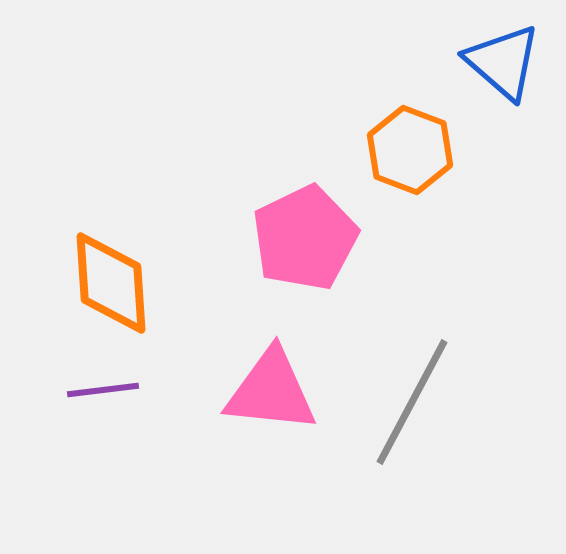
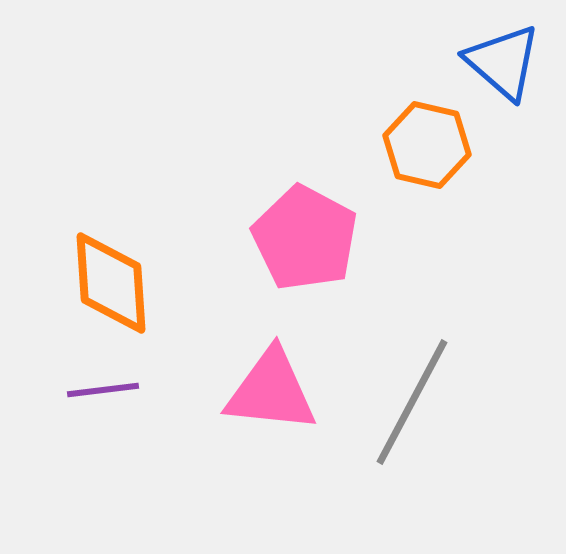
orange hexagon: moved 17 px right, 5 px up; rotated 8 degrees counterclockwise
pink pentagon: rotated 18 degrees counterclockwise
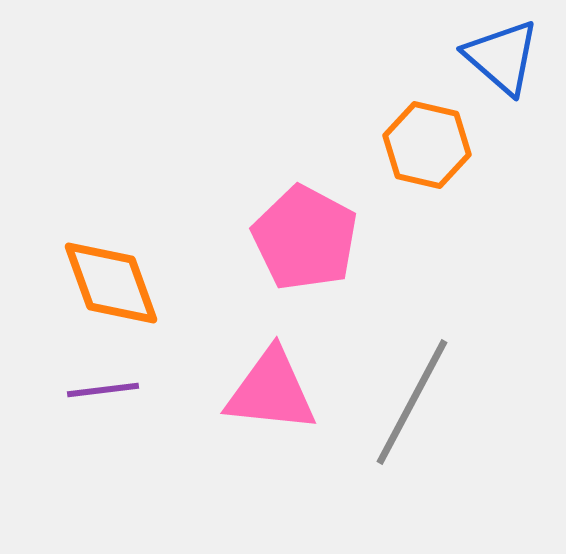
blue triangle: moved 1 px left, 5 px up
orange diamond: rotated 16 degrees counterclockwise
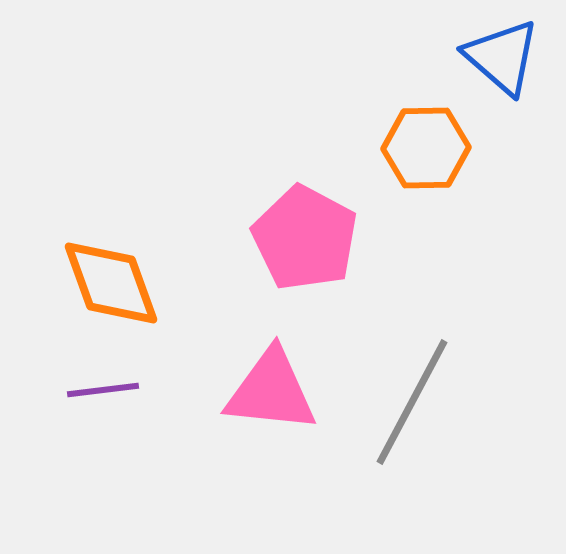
orange hexagon: moved 1 px left, 3 px down; rotated 14 degrees counterclockwise
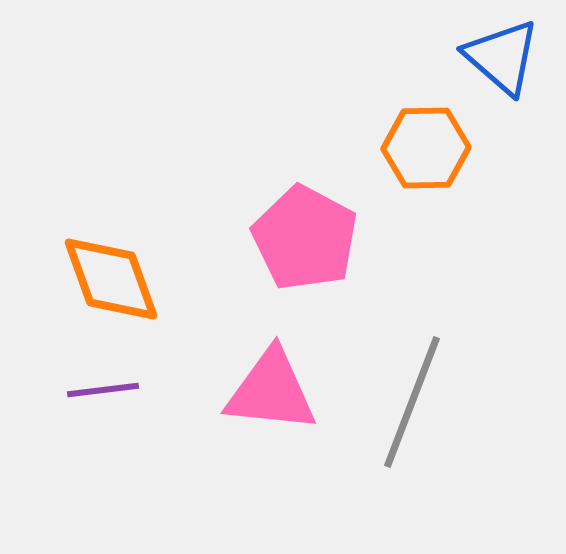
orange diamond: moved 4 px up
gray line: rotated 7 degrees counterclockwise
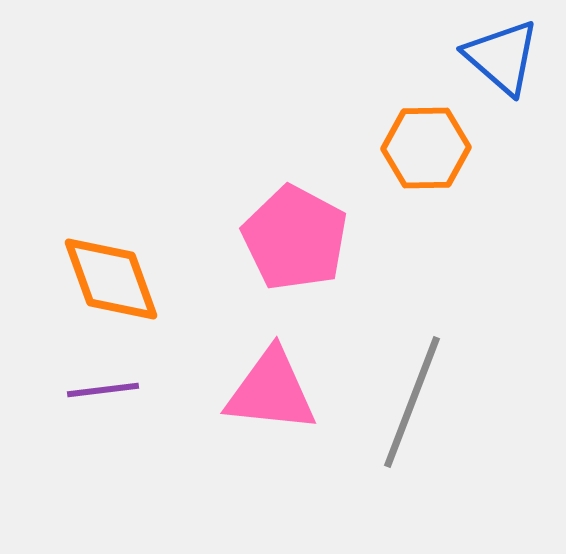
pink pentagon: moved 10 px left
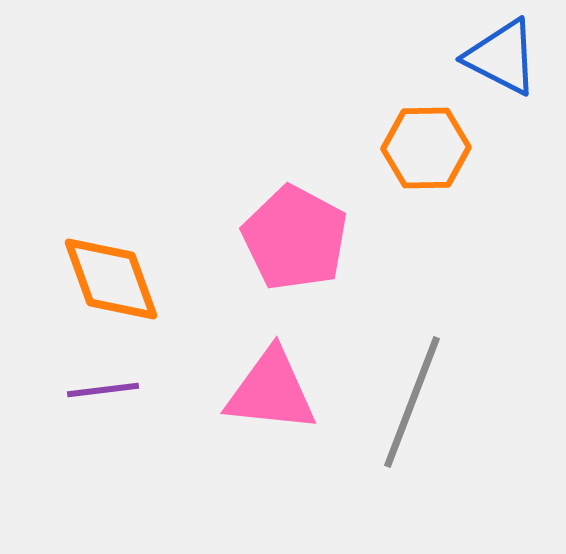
blue triangle: rotated 14 degrees counterclockwise
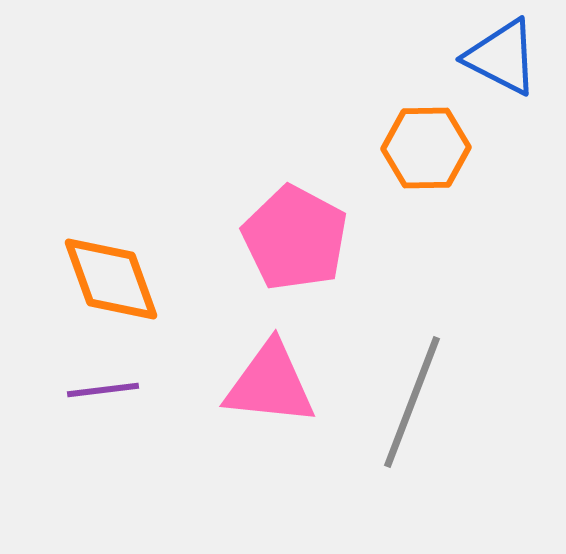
pink triangle: moved 1 px left, 7 px up
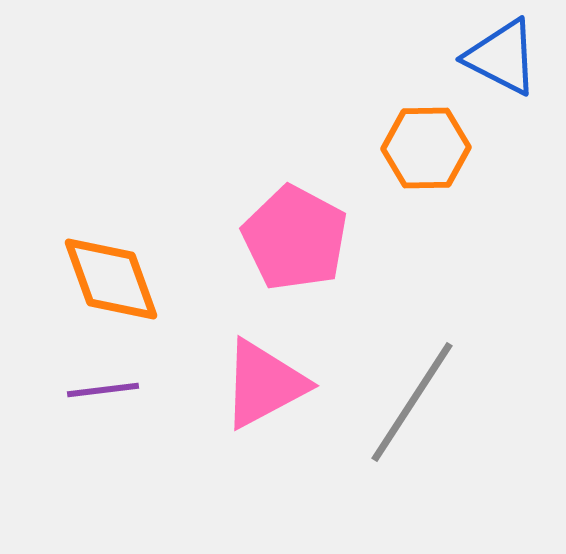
pink triangle: moved 6 px left; rotated 34 degrees counterclockwise
gray line: rotated 12 degrees clockwise
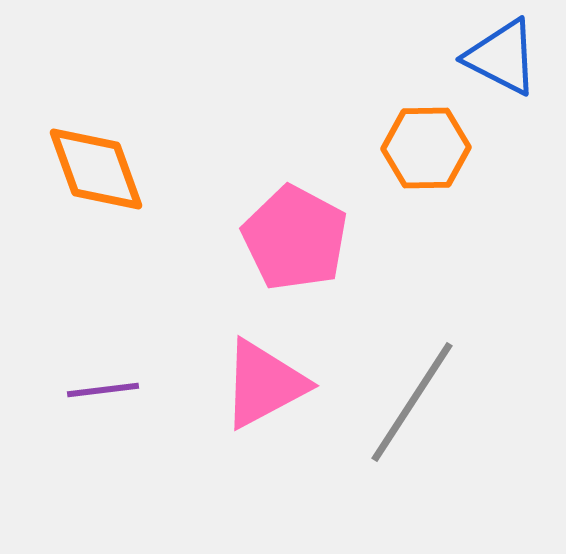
orange diamond: moved 15 px left, 110 px up
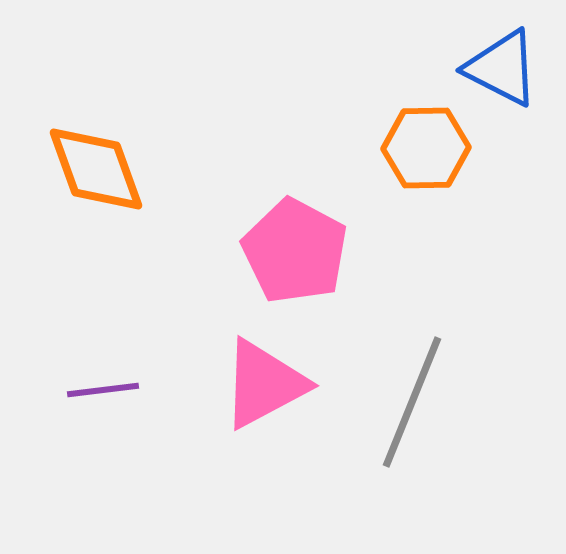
blue triangle: moved 11 px down
pink pentagon: moved 13 px down
gray line: rotated 11 degrees counterclockwise
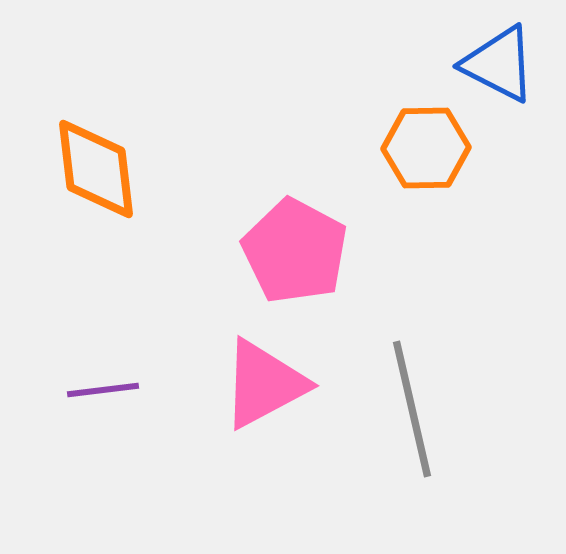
blue triangle: moved 3 px left, 4 px up
orange diamond: rotated 13 degrees clockwise
gray line: moved 7 px down; rotated 35 degrees counterclockwise
